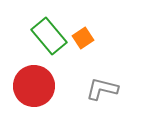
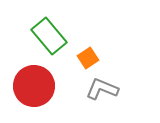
orange square: moved 5 px right, 20 px down
gray L-shape: rotated 8 degrees clockwise
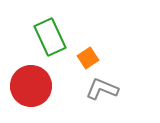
green rectangle: moved 1 px right, 1 px down; rotated 15 degrees clockwise
red circle: moved 3 px left
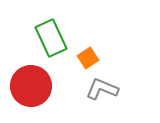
green rectangle: moved 1 px right, 1 px down
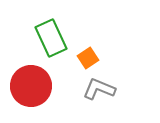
gray L-shape: moved 3 px left
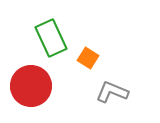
orange square: rotated 25 degrees counterclockwise
gray L-shape: moved 13 px right, 3 px down
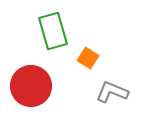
green rectangle: moved 2 px right, 7 px up; rotated 9 degrees clockwise
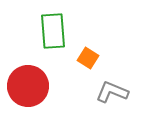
green rectangle: rotated 12 degrees clockwise
red circle: moved 3 px left
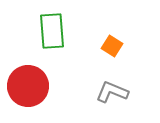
green rectangle: moved 1 px left
orange square: moved 24 px right, 12 px up
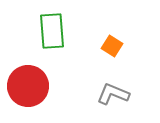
gray L-shape: moved 1 px right, 2 px down
